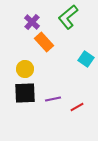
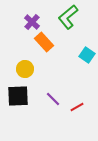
cyan square: moved 1 px right, 4 px up
black square: moved 7 px left, 3 px down
purple line: rotated 56 degrees clockwise
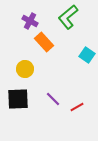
purple cross: moved 2 px left, 1 px up; rotated 14 degrees counterclockwise
black square: moved 3 px down
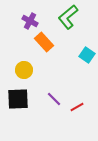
yellow circle: moved 1 px left, 1 px down
purple line: moved 1 px right
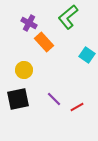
purple cross: moved 1 px left, 2 px down
black square: rotated 10 degrees counterclockwise
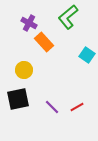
purple line: moved 2 px left, 8 px down
